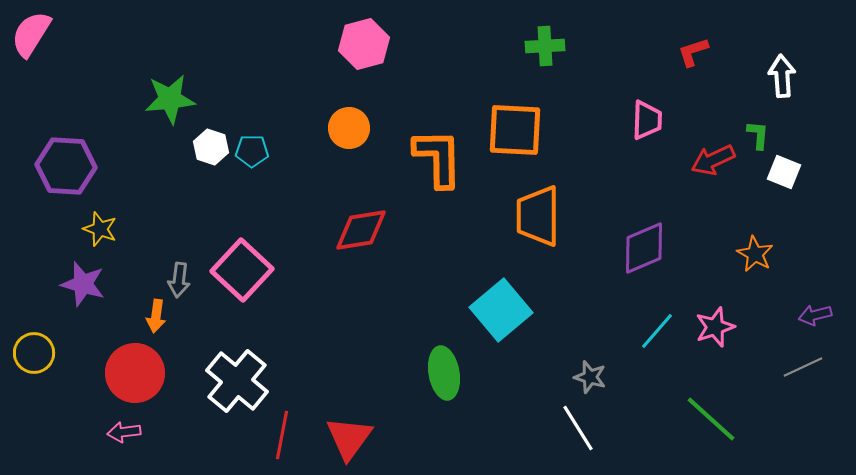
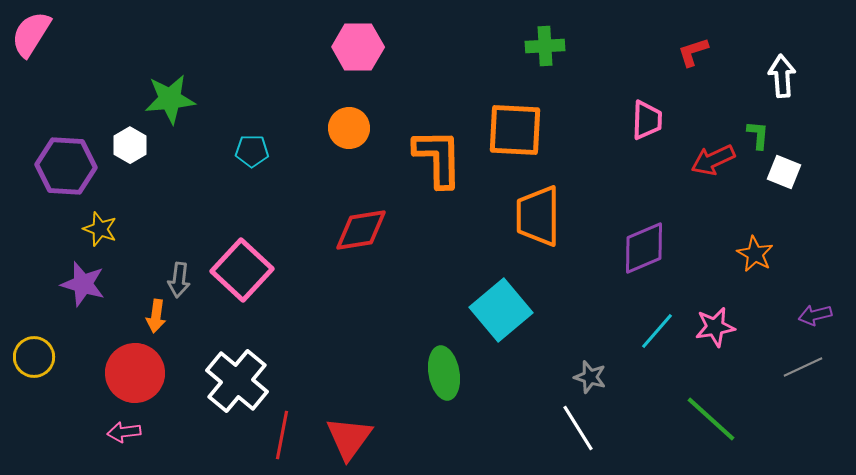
pink hexagon: moved 6 px left, 3 px down; rotated 15 degrees clockwise
white hexagon: moved 81 px left, 2 px up; rotated 12 degrees clockwise
pink star: rotated 9 degrees clockwise
yellow circle: moved 4 px down
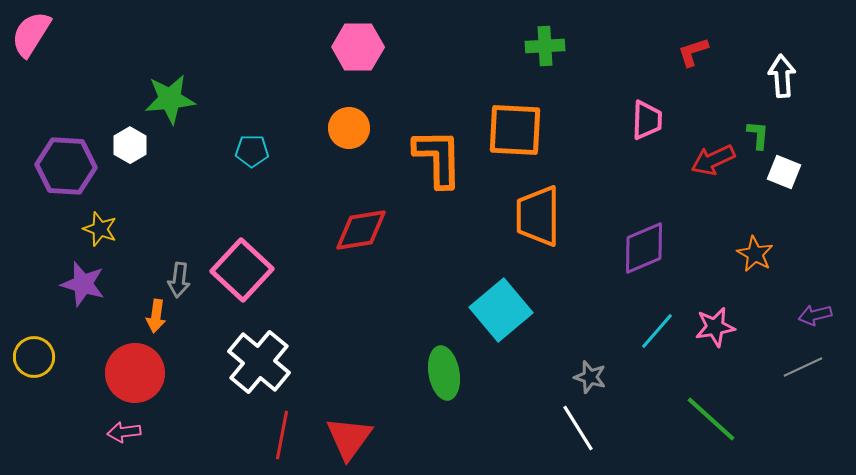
white cross: moved 22 px right, 19 px up
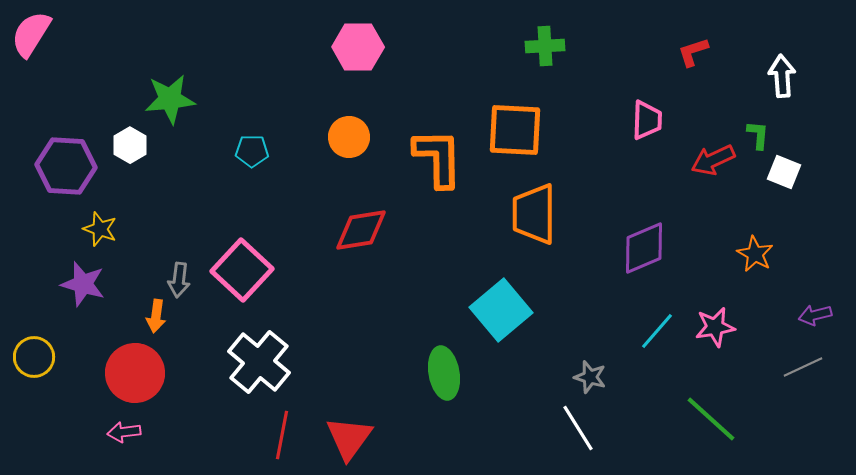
orange circle: moved 9 px down
orange trapezoid: moved 4 px left, 2 px up
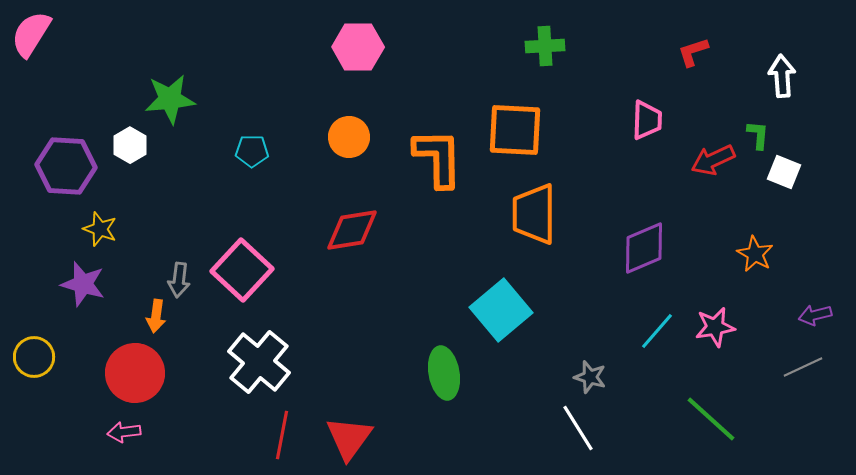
red diamond: moved 9 px left
